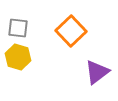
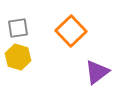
gray square: rotated 15 degrees counterclockwise
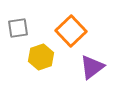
yellow hexagon: moved 23 px right; rotated 25 degrees clockwise
purple triangle: moved 5 px left, 5 px up
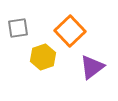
orange square: moved 1 px left
yellow hexagon: moved 2 px right
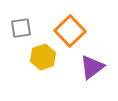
gray square: moved 3 px right
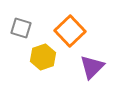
gray square: rotated 25 degrees clockwise
purple triangle: rotated 8 degrees counterclockwise
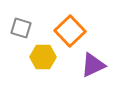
yellow hexagon: rotated 20 degrees clockwise
purple triangle: moved 1 px right, 2 px up; rotated 20 degrees clockwise
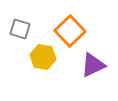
gray square: moved 1 px left, 1 px down
yellow hexagon: rotated 10 degrees clockwise
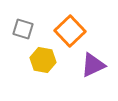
gray square: moved 3 px right
yellow hexagon: moved 3 px down
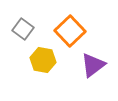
gray square: rotated 20 degrees clockwise
purple triangle: rotated 12 degrees counterclockwise
